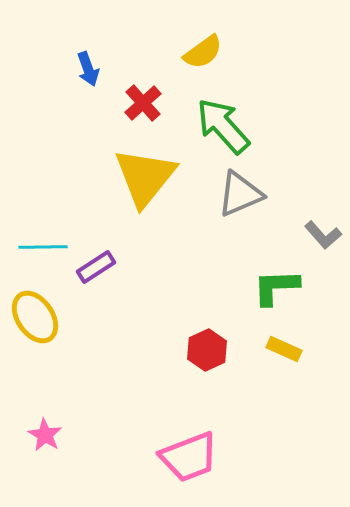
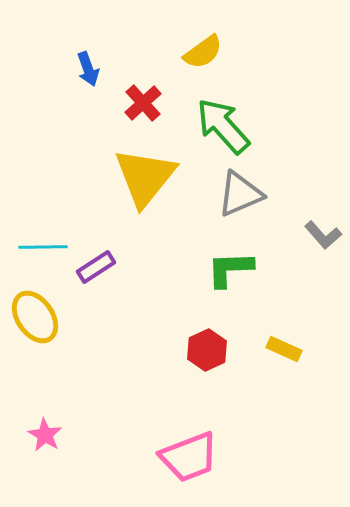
green L-shape: moved 46 px left, 18 px up
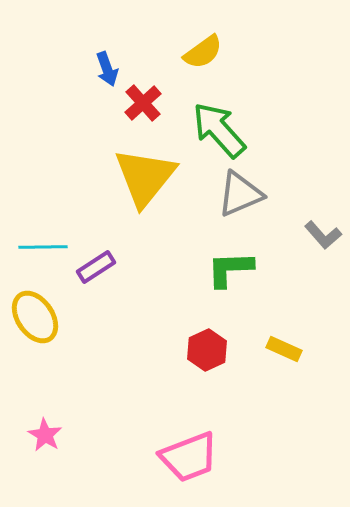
blue arrow: moved 19 px right
green arrow: moved 4 px left, 4 px down
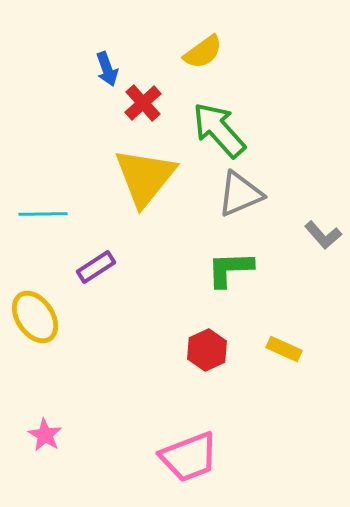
cyan line: moved 33 px up
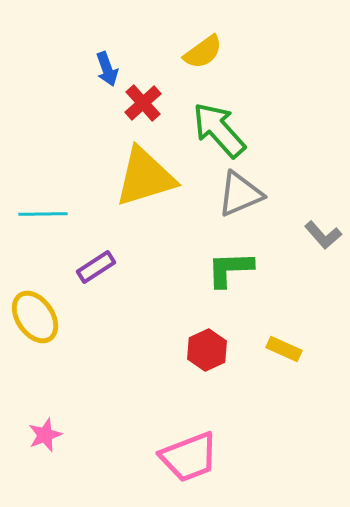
yellow triangle: rotated 34 degrees clockwise
pink star: rotated 20 degrees clockwise
